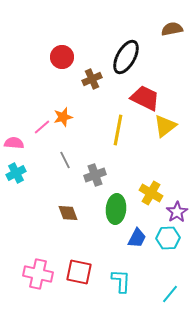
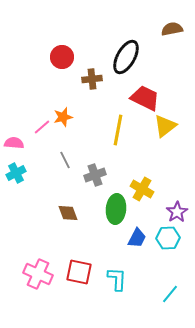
brown cross: rotated 18 degrees clockwise
yellow cross: moved 9 px left, 4 px up
pink cross: rotated 12 degrees clockwise
cyan L-shape: moved 4 px left, 2 px up
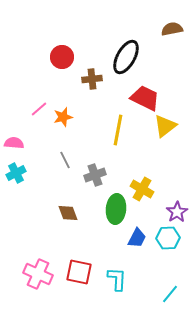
pink line: moved 3 px left, 18 px up
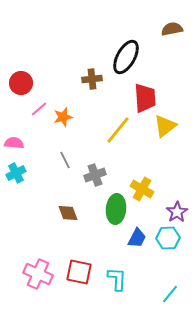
red circle: moved 41 px left, 26 px down
red trapezoid: rotated 60 degrees clockwise
yellow line: rotated 28 degrees clockwise
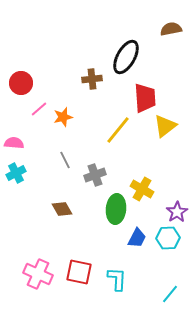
brown semicircle: moved 1 px left
brown diamond: moved 6 px left, 4 px up; rotated 10 degrees counterclockwise
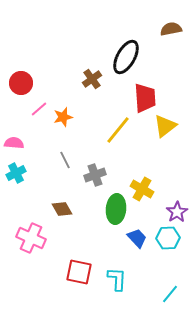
brown cross: rotated 30 degrees counterclockwise
blue trapezoid: rotated 70 degrees counterclockwise
pink cross: moved 7 px left, 36 px up
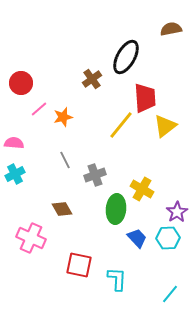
yellow line: moved 3 px right, 5 px up
cyan cross: moved 1 px left, 1 px down
red square: moved 7 px up
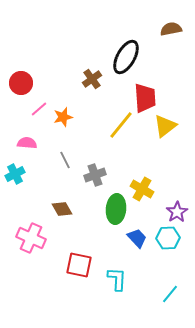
pink semicircle: moved 13 px right
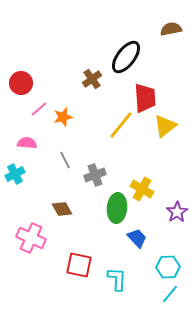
black ellipse: rotated 8 degrees clockwise
green ellipse: moved 1 px right, 1 px up
cyan hexagon: moved 29 px down
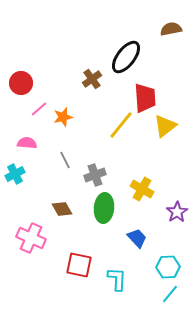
green ellipse: moved 13 px left
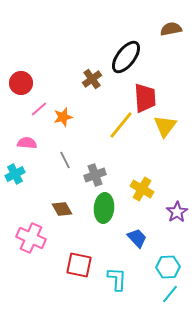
yellow triangle: rotated 15 degrees counterclockwise
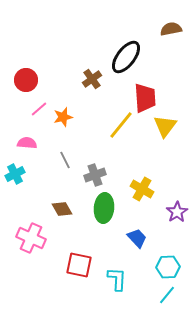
red circle: moved 5 px right, 3 px up
cyan line: moved 3 px left, 1 px down
